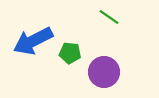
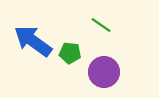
green line: moved 8 px left, 8 px down
blue arrow: rotated 63 degrees clockwise
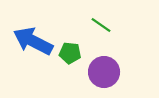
blue arrow: rotated 9 degrees counterclockwise
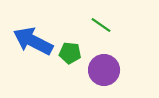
purple circle: moved 2 px up
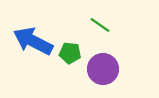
green line: moved 1 px left
purple circle: moved 1 px left, 1 px up
